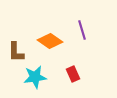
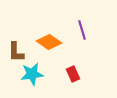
orange diamond: moved 1 px left, 1 px down
cyan star: moved 3 px left, 3 px up
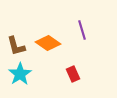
orange diamond: moved 1 px left, 1 px down
brown L-shape: moved 6 px up; rotated 15 degrees counterclockwise
cyan star: moved 12 px left; rotated 25 degrees counterclockwise
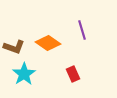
brown L-shape: moved 2 px left, 1 px down; rotated 55 degrees counterclockwise
cyan star: moved 4 px right
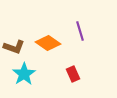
purple line: moved 2 px left, 1 px down
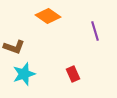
purple line: moved 15 px right
orange diamond: moved 27 px up
cyan star: rotated 15 degrees clockwise
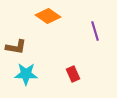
brown L-shape: moved 2 px right; rotated 10 degrees counterclockwise
cyan star: moved 2 px right; rotated 20 degrees clockwise
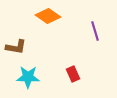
cyan star: moved 2 px right, 3 px down
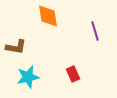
orange diamond: rotated 45 degrees clockwise
cyan star: rotated 15 degrees counterclockwise
